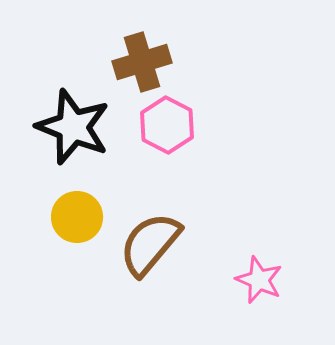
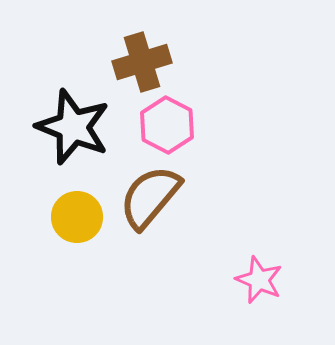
brown semicircle: moved 47 px up
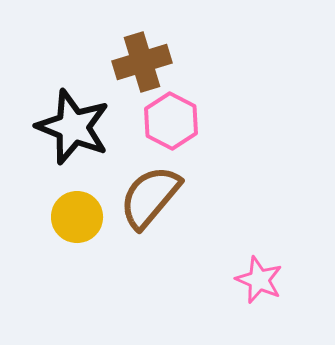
pink hexagon: moved 4 px right, 4 px up
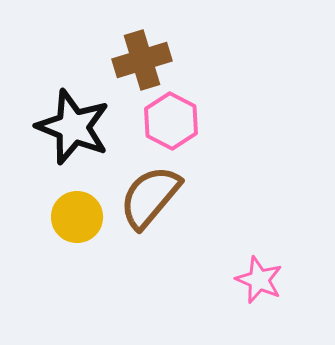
brown cross: moved 2 px up
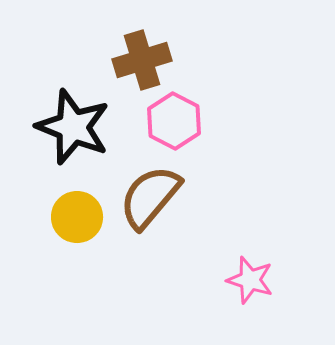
pink hexagon: moved 3 px right
pink star: moved 9 px left; rotated 6 degrees counterclockwise
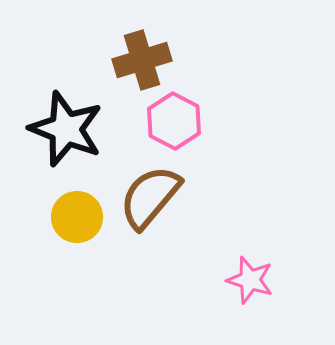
black star: moved 7 px left, 2 px down
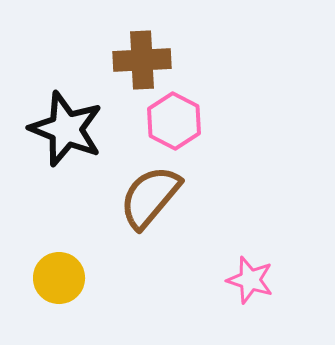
brown cross: rotated 14 degrees clockwise
yellow circle: moved 18 px left, 61 px down
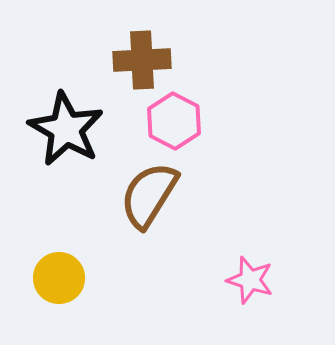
black star: rotated 8 degrees clockwise
brown semicircle: moved 1 px left, 2 px up; rotated 8 degrees counterclockwise
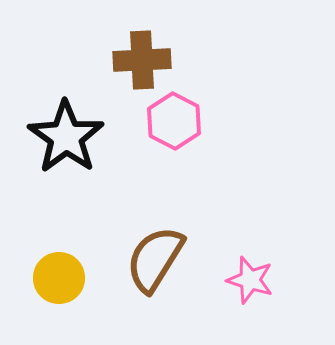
black star: moved 8 px down; rotated 6 degrees clockwise
brown semicircle: moved 6 px right, 64 px down
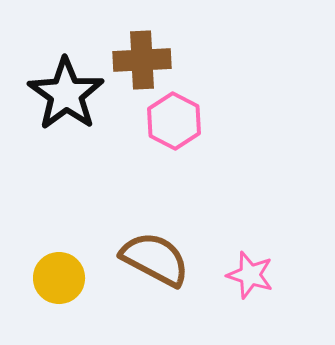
black star: moved 43 px up
brown semicircle: rotated 86 degrees clockwise
pink star: moved 5 px up
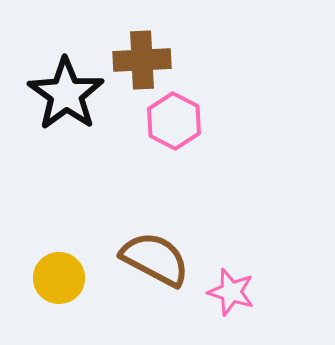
pink star: moved 19 px left, 17 px down
